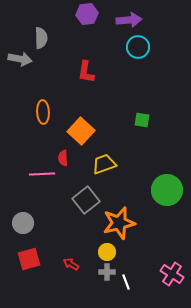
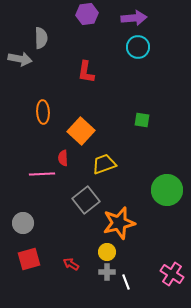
purple arrow: moved 5 px right, 2 px up
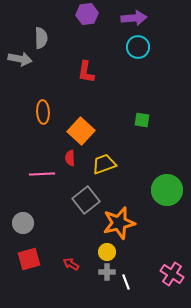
red semicircle: moved 7 px right
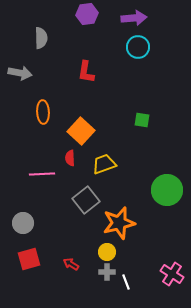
gray arrow: moved 14 px down
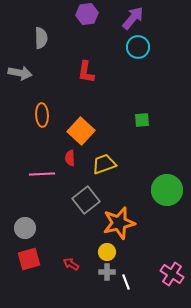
purple arrow: moved 1 px left; rotated 45 degrees counterclockwise
orange ellipse: moved 1 px left, 3 px down
green square: rotated 14 degrees counterclockwise
gray circle: moved 2 px right, 5 px down
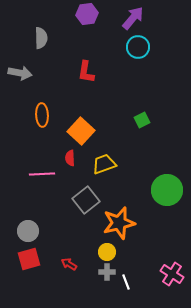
green square: rotated 21 degrees counterclockwise
gray circle: moved 3 px right, 3 px down
red arrow: moved 2 px left
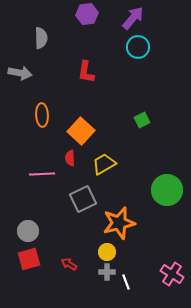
yellow trapezoid: rotated 10 degrees counterclockwise
gray square: moved 3 px left, 1 px up; rotated 12 degrees clockwise
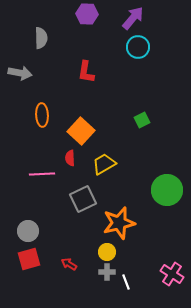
purple hexagon: rotated 10 degrees clockwise
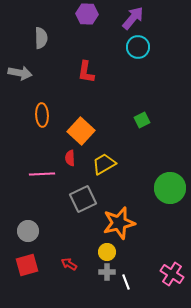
green circle: moved 3 px right, 2 px up
red square: moved 2 px left, 6 px down
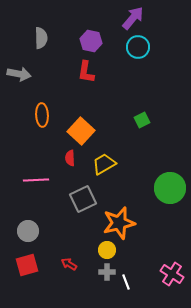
purple hexagon: moved 4 px right, 27 px down; rotated 10 degrees clockwise
gray arrow: moved 1 px left, 1 px down
pink line: moved 6 px left, 6 px down
yellow circle: moved 2 px up
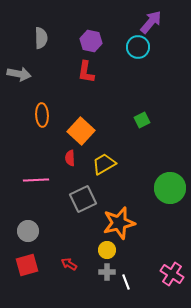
purple arrow: moved 18 px right, 4 px down
